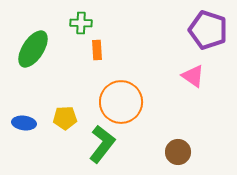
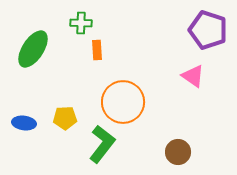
orange circle: moved 2 px right
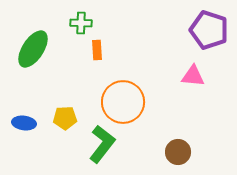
purple pentagon: moved 1 px right
pink triangle: rotated 30 degrees counterclockwise
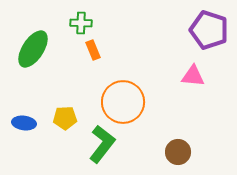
orange rectangle: moved 4 px left; rotated 18 degrees counterclockwise
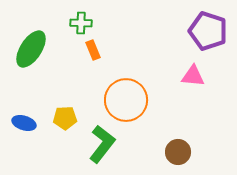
purple pentagon: moved 1 px left, 1 px down
green ellipse: moved 2 px left
orange circle: moved 3 px right, 2 px up
blue ellipse: rotated 10 degrees clockwise
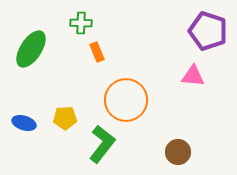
orange rectangle: moved 4 px right, 2 px down
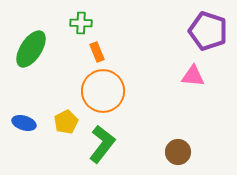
orange circle: moved 23 px left, 9 px up
yellow pentagon: moved 1 px right, 4 px down; rotated 25 degrees counterclockwise
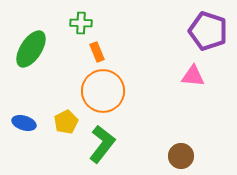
brown circle: moved 3 px right, 4 px down
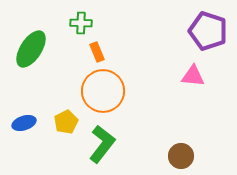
blue ellipse: rotated 35 degrees counterclockwise
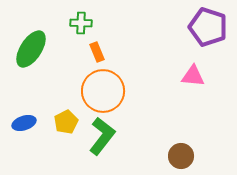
purple pentagon: moved 4 px up
green L-shape: moved 8 px up
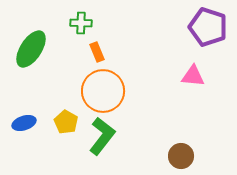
yellow pentagon: rotated 15 degrees counterclockwise
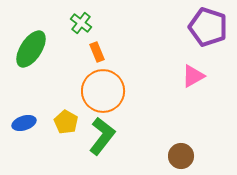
green cross: rotated 35 degrees clockwise
pink triangle: rotated 35 degrees counterclockwise
